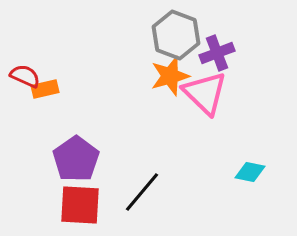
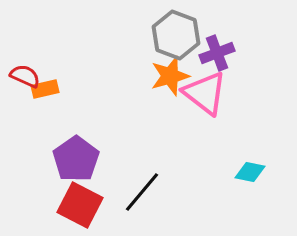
pink triangle: rotated 6 degrees counterclockwise
red square: rotated 24 degrees clockwise
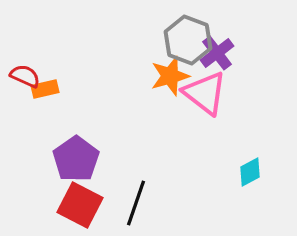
gray hexagon: moved 12 px right, 5 px down
purple cross: rotated 16 degrees counterclockwise
cyan diamond: rotated 40 degrees counterclockwise
black line: moved 6 px left, 11 px down; rotated 21 degrees counterclockwise
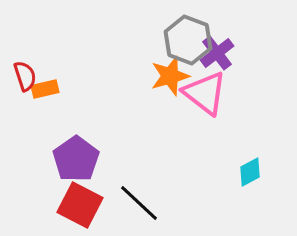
red semicircle: rotated 48 degrees clockwise
black line: moved 3 px right; rotated 66 degrees counterclockwise
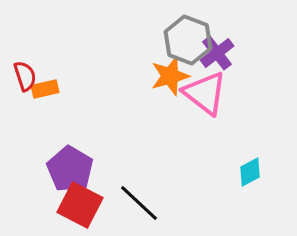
purple pentagon: moved 6 px left, 10 px down; rotated 6 degrees counterclockwise
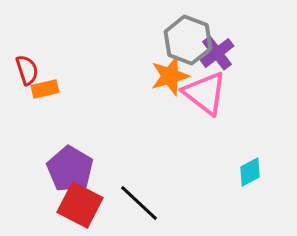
red semicircle: moved 2 px right, 6 px up
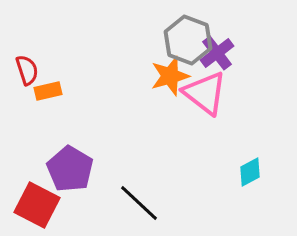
orange rectangle: moved 3 px right, 2 px down
red square: moved 43 px left
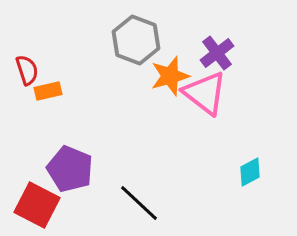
gray hexagon: moved 52 px left
purple pentagon: rotated 9 degrees counterclockwise
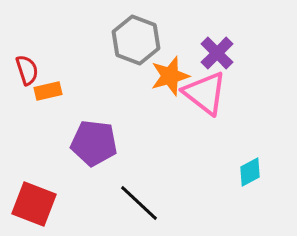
purple cross: rotated 8 degrees counterclockwise
purple pentagon: moved 24 px right, 26 px up; rotated 15 degrees counterclockwise
red square: moved 3 px left, 1 px up; rotated 6 degrees counterclockwise
